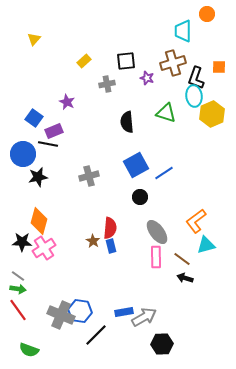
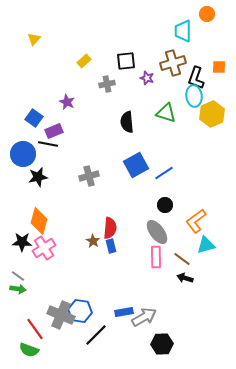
black circle at (140, 197): moved 25 px right, 8 px down
red line at (18, 310): moved 17 px right, 19 px down
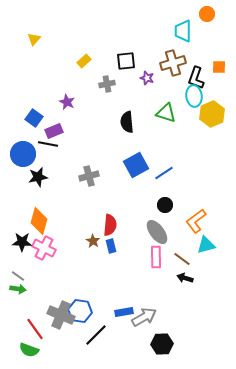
red semicircle at (110, 228): moved 3 px up
pink cross at (44, 248): rotated 30 degrees counterclockwise
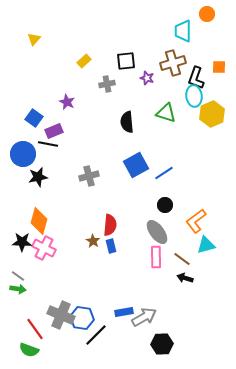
blue hexagon at (80, 311): moved 2 px right, 7 px down
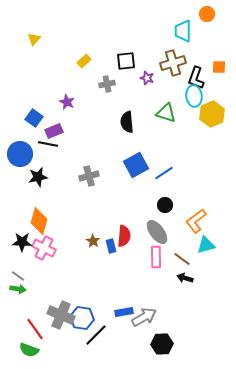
blue circle at (23, 154): moved 3 px left
red semicircle at (110, 225): moved 14 px right, 11 px down
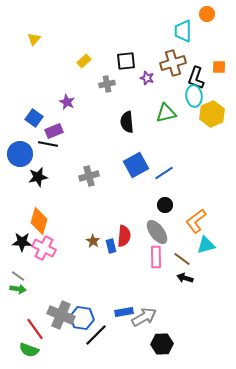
green triangle at (166, 113): rotated 30 degrees counterclockwise
